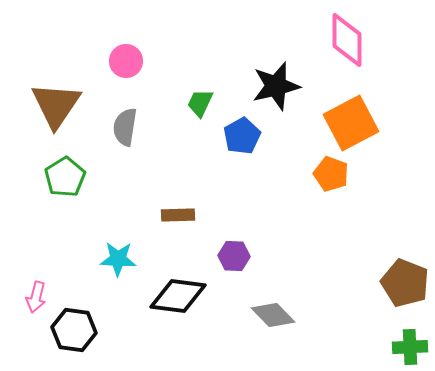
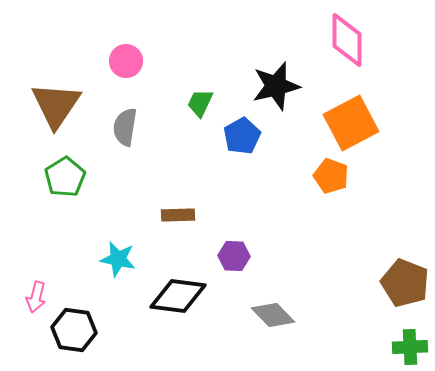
orange pentagon: moved 2 px down
cyan star: rotated 9 degrees clockwise
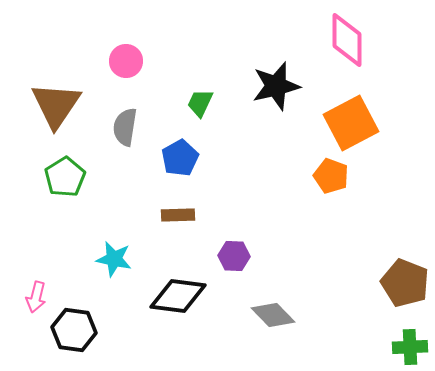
blue pentagon: moved 62 px left, 22 px down
cyan star: moved 4 px left
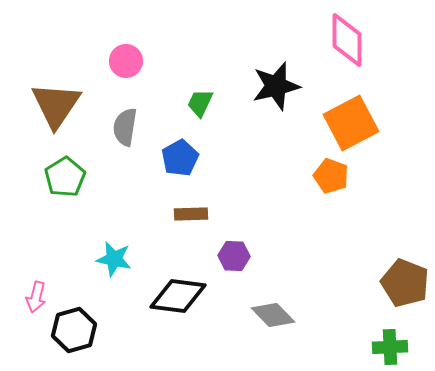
brown rectangle: moved 13 px right, 1 px up
black hexagon: rotated 24 degrees counterclockwise
green cross: moved 20 px left
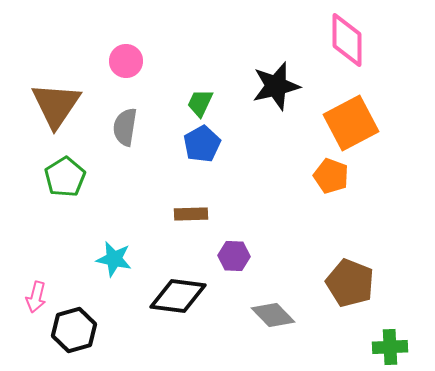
blue pentagon: moved 22 px right, 14 px up
brown pentagon: moved 55 px left
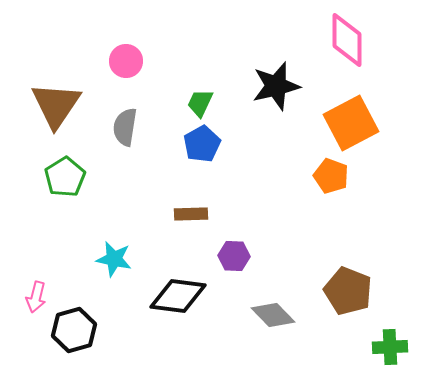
brown pentagon: moved 2 px left, 8 px down
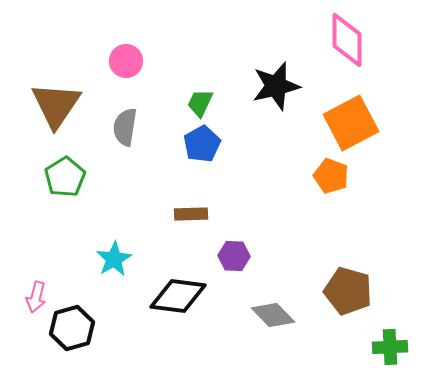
cyan star: rotated 30 degrees clockwise
brown pentagon: rotated 6 degrees counterclockwise
black hexagon: moved 2 px left, 2 px up
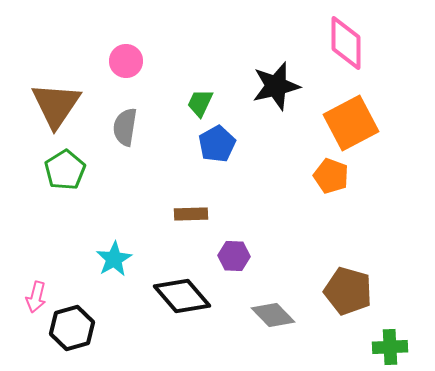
pink diamond: moved 1 px left, 3 px down
blue pentagon: moved 15 px right
green pentagon: moved 7 px up
black diamond: moved 4 px right; rotated 42 degrees clockwise
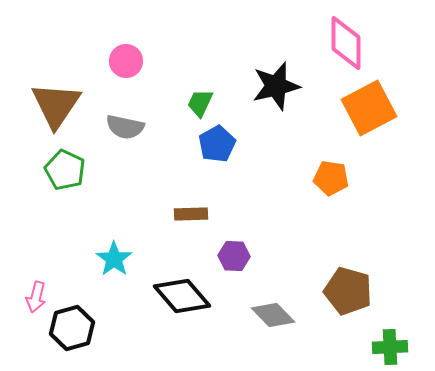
orange square: moved 18 px right, 15 px up
gray semicircle: rotated 87 degrees counterclockwise
green pentagon: rotated 15 degrees counterclockwise
orange pentagon: moved 2 px down; rotated 12 degrees counterclockwise
cyan star: rotated 6 degrees counterclockwise
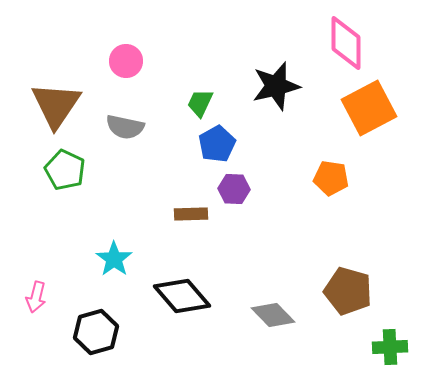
purple hexagon: moved 67 px up
black hexagon: moved 24 px right, 4 px down
